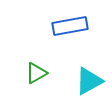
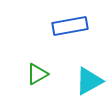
green triangle: moved 1 px right, 1 px down
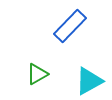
blue rectangle: rotated 36 degrees counterclockwise
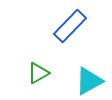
green triangle: moved 1 px right, 1 px up
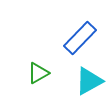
blue rectangle: moved 10 px right, 12 px down
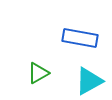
blue rectangle: rotated 56 degrees clockwise
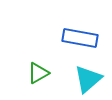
cyan triangle: moved 1 px left, 2 px up; rotated 12 degrees counterclockwise
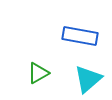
blue rectangle: moved 2 px up
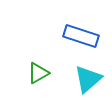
blue rectangle: moved 1 px right; rotated 8 degrees clockwise
